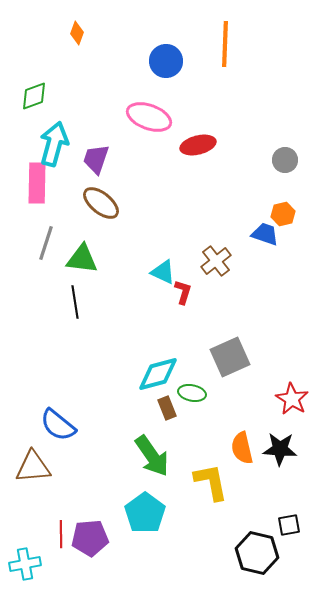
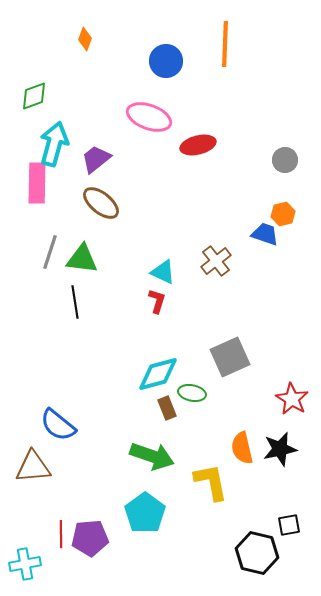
orange diamond: moved 8 px right, 6 px down
purple trapezoid: rotated 32 degrees clockwise
gray line: moved 4 px right, 9 px down
red L-shape: moved 26 px left, 9 px down
black star: rotated 16 degrees counterclockwise
green arrow: rotated 36 degrees counterclockwise
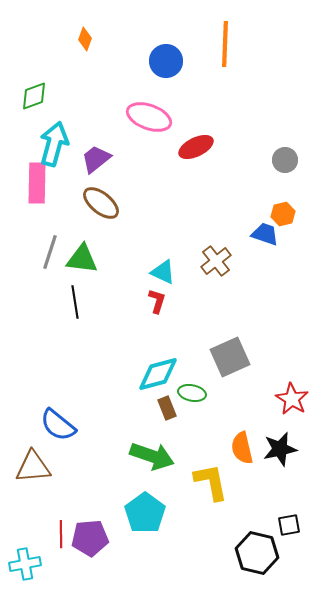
red ellipse: moved 2 px left, 2 px down; rotated 12 degrees counterclockwise
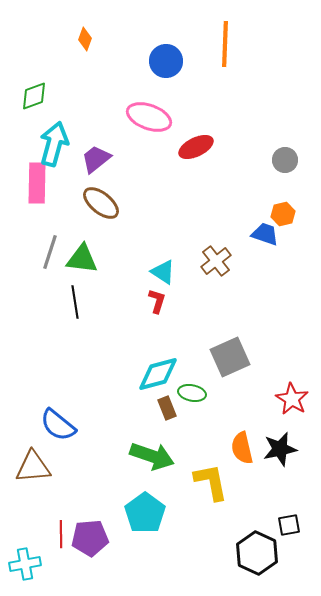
cyan triangle: rotated 8 degrees clockwise
black hexagon: rotated 12 degrees clockwise
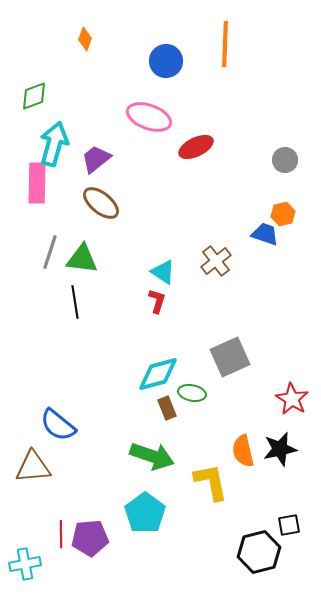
orange semicircle: moved 1 px right, 3 px down
black hexagon: moved 2 px right, 1 px up; rotated 21 degrees clockwise
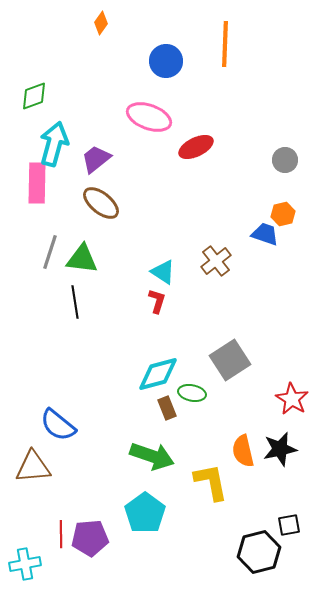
orange diamond: moved 16 px right, 16 px up; rotated 15 degrees clockwise
gray square: moved 3 px down; rotated 9 degrees counterclockwise
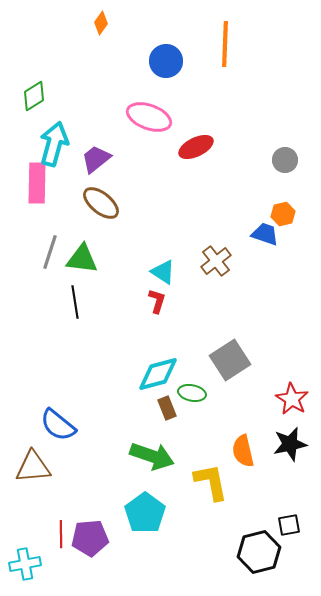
green diamond: rotated 12 degrees counterclockwise
black star: moved 10 px right, 5 px up
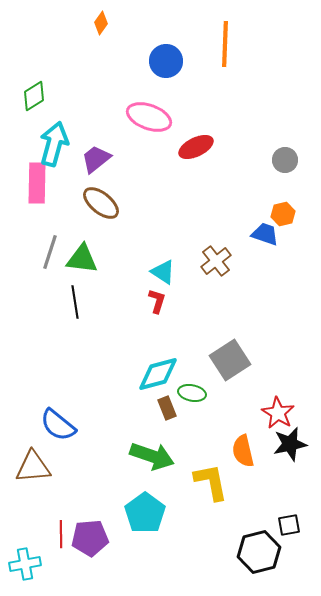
red star: moved 14 px left, 14 px down
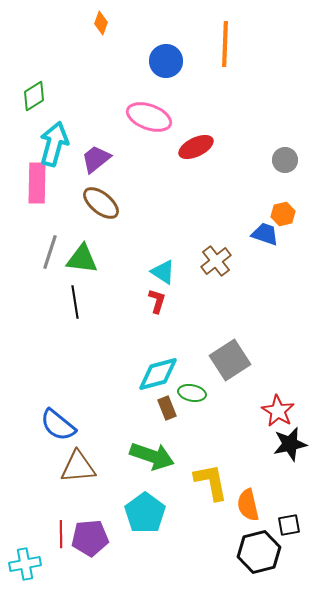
orange diamond: rotated 15 degrees counterclockwise
red star: moved 2 px up
orange semicircle: moved 5 px right, 54 px down
brown triangle: moved 45 px right
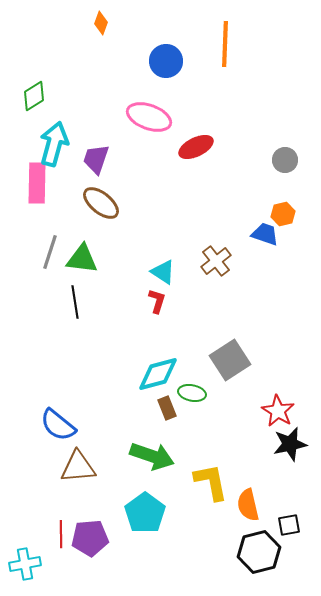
purple trapezoid: rotated 32 degrees counterclockwise
